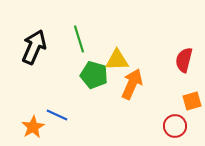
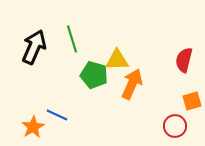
green line: moved 7 px left
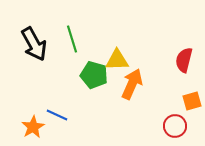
black arrow: moved 3 px up; rotated 128 degrees clockwise
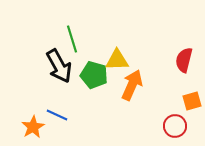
black arrow: moved 25 px right, 22 px down
orange arrow: moved 1 px down
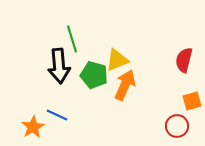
yellow triangle: rotated 20 degrees counterclockwise
black arrow: rotated 24 degrees clockwise
orange arrow: moved 7 px left
red circle: moved 2 px right
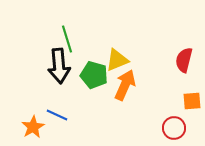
green line: moved 5 px left
orange square: rotated 12 degrees clockwise
red circle: moved 3 px left, 2 px down
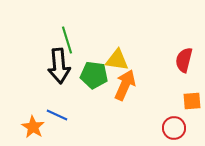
green line: moved 1 px down
yellow triangle: rotated 30 degrees clockwise
green pentagon: rotated 8 degrees counterclockwise
orange star: rotated 10 degrees counterclockwise
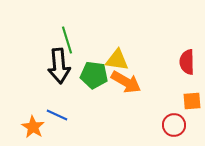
red semicircle: moved 3 px right, 2 px down; rotated 15 degrees counterclockwise
orange arrow: moved 1 px right, 3 px up; rotated 96 degrees clockwise
red circle: moved 3 px up
